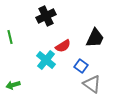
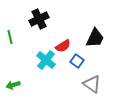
black cross: moved 7 px left, 3 px down
blue square: moved 4 px left, 5 px up
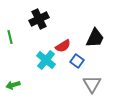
gray triangle: rotated 24 degrees clockwise
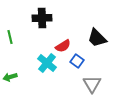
black cross: moved 3 px right, 1 px up; rotated 24 degrees clockwise
black trapezoid: moved 2 px right; rotated 110 degrees clockwise
cyan cross: moved 1 px right, 3 px down
green arrow: moved 3 px left, 8 px up
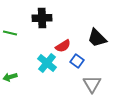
green line: moved 4 px up; rotated 64 degrees counterclockwise
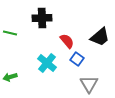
black trapezoid: moved 3 px right, 1 px up; rotated 85 degrees counterclockwise
red semicircle: moved 4 px right, 5 px up; rotated 98 degrees counterclockwise
blue square: moved 2 px up
gray triangle: moved 3 px left
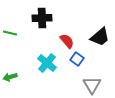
gray triangle: moved 3 px right, 1 px down
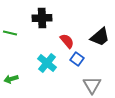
green arrow: moved 1 px right, 2 px down
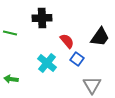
black trapezoid: rotated 15 degrees counterclockwise
green arrow: rotated 24 degrees clockwise
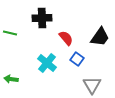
red semicircle: moved 1 px left, 3 px up
